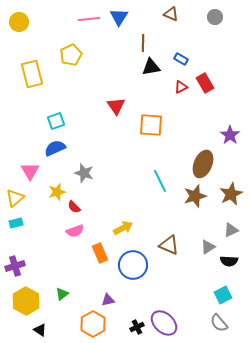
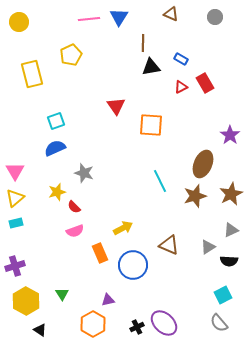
pink triangle at (30, 171): moved 15 px left
green triangle at (62, 294): rotated 24 degrees counterclockwise
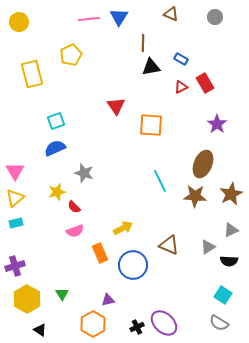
purple star at (230, 135): moved 13 px left, 11 px up
brown star at (195, 196): rotated 20 degrees clockwise
cyan square at (223, 295): rotated 30 degrees counterclockwise
yellow hexagon at (26, 301): moved 1 px right, 2 px up
gray semicircle at (219, 323): rotated 18 degrees counterclockwise
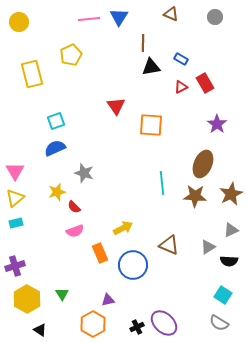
cyan line at (160, 181): moved 2 px right, 2 px down; rotated 20 degrees clockwise
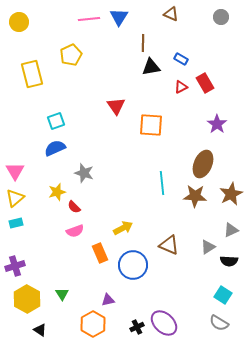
gray circle at (215, 17): moved 6 px right
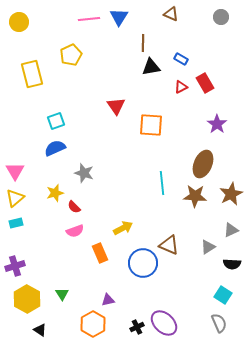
yellow star at (57, 192): moved 2 px left, 1 px down
black semicircle at (229, 261): moved 3 px right, 3 px down
blue circle at (133, 265): moved 10 px right, 2 px up
gray semicircle at (219, 323): rotated 144 degrees counterclockwise
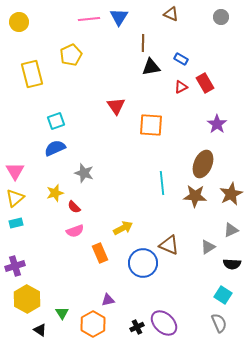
green triangle at (62, 294): moved 19 px down
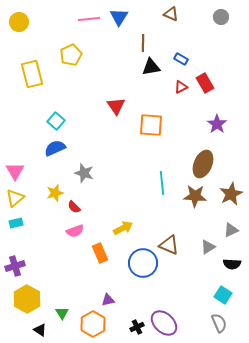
cyan square at (56, 121): rotated 30 degrees counterclockwise
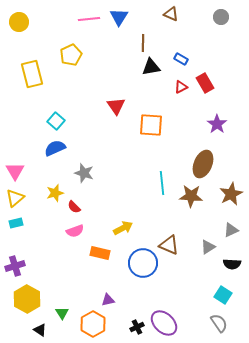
brown star at (195, 196): moved 4 px left
orange rectangle at (100, 253): rotated 54 degrees counterclockwise
gray semicircle at (219, 323): rotated 12 degrees counterclockwise
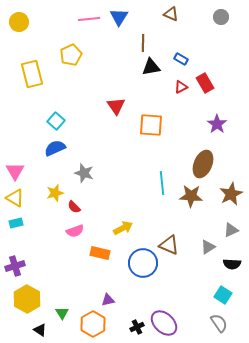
yellow triangle at (15, 198): rotated 48 degrees counterclockwise
